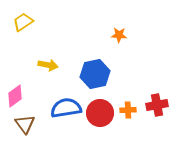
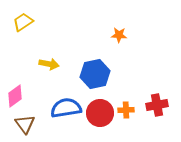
yellow arrow: moved 1 px right, 1 px up
orange cross: moved 2 px left
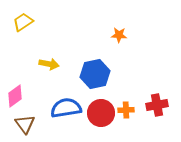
red circle: moved 1 px right
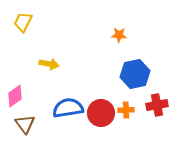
yellow trapezoid: rotated 30 degrees counterclockwise
blue hexagon: moved 40 px right
blue semicircle: moved 2 px right
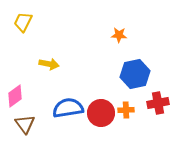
red cross: moved 1 px right, 2 px up
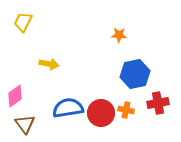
orange cross: rotated 14 degrees clockwise
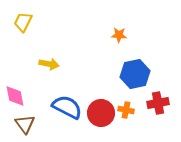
pink diamond: rotated 65 degrees counterclockwise
blue semicircle: moved 1 px left, 1 px up; rotated 36 degrees clockwise
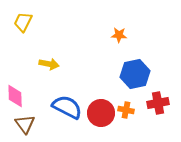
pink diamond: rotated 10 degrees clockwise
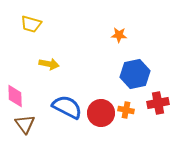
yellow trapezoid: moved 8 px right, 2 px down; rotated 100 degrees counterclockwise
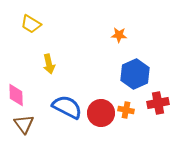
yellow trapezoid: rotated 15 degrees clockwise
yellow arrow: rotated 66 degrees clockwise
blue hexagon: rotated 12 degrees counterclockwise
pink diamond: moved 1 px right, 1 px up
brown triangle: moved 1 px left
